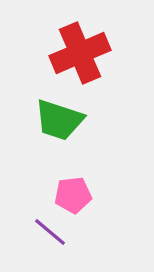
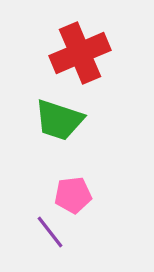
purple line: rotated 12 degrees clockwise
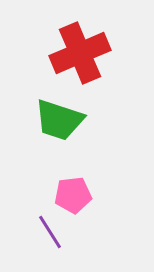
purple line: rotated 6 degrees clockwise
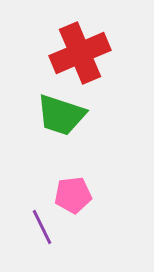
green trapezoid: moved 2 px right, 5 px up
purple line: moved 8 px left, 5 px up; rotated 6 degrees clockwise
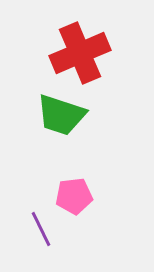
pink pentagon: moved 1 px right, 1 px down
purple line: moved 1 px left, 2 px down
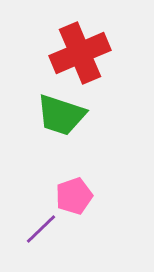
pink pentagon: rotated 12 degrees counterclockwise
purple line: rotated 72 degrees clockwise
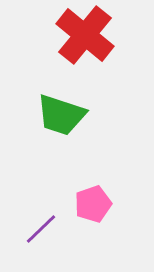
red cross: moved 5 px right, 18 px up; rotated 28 degrees counterclockwise
pink pentagon: moved 19 px right, 8 px down
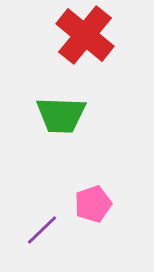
green trapezoid: rotated 16 degrees counterclockwise
purple line: moved 1 px right, 1 px down
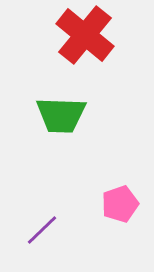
pink pentagon: moved 27 px right
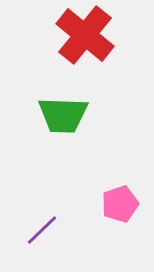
green trapezoid: moved 2 px right
